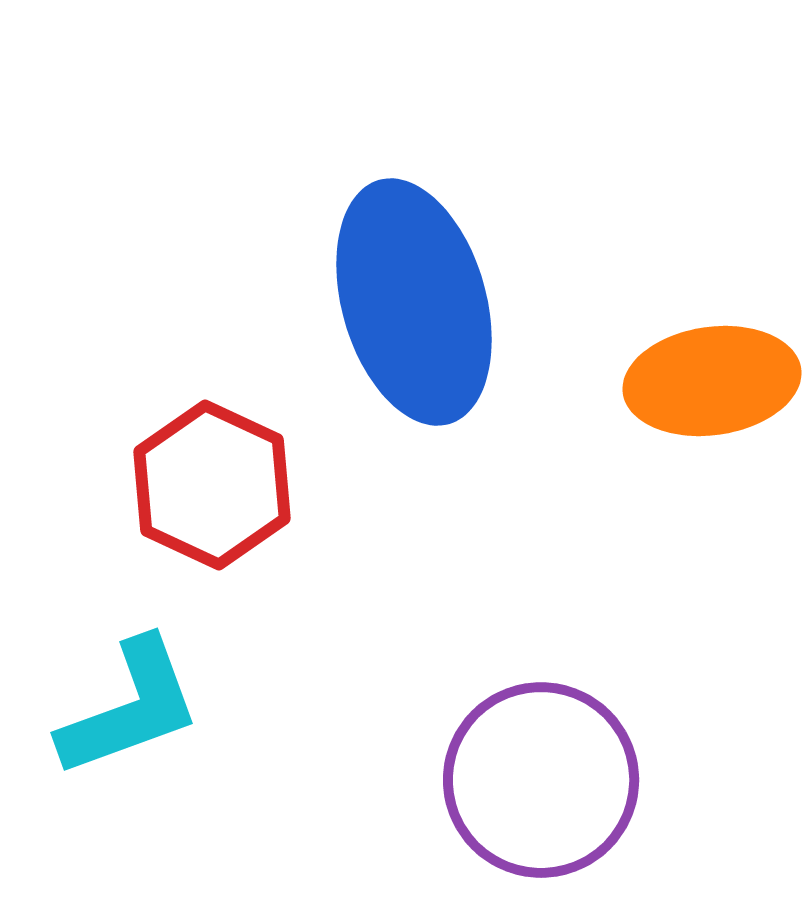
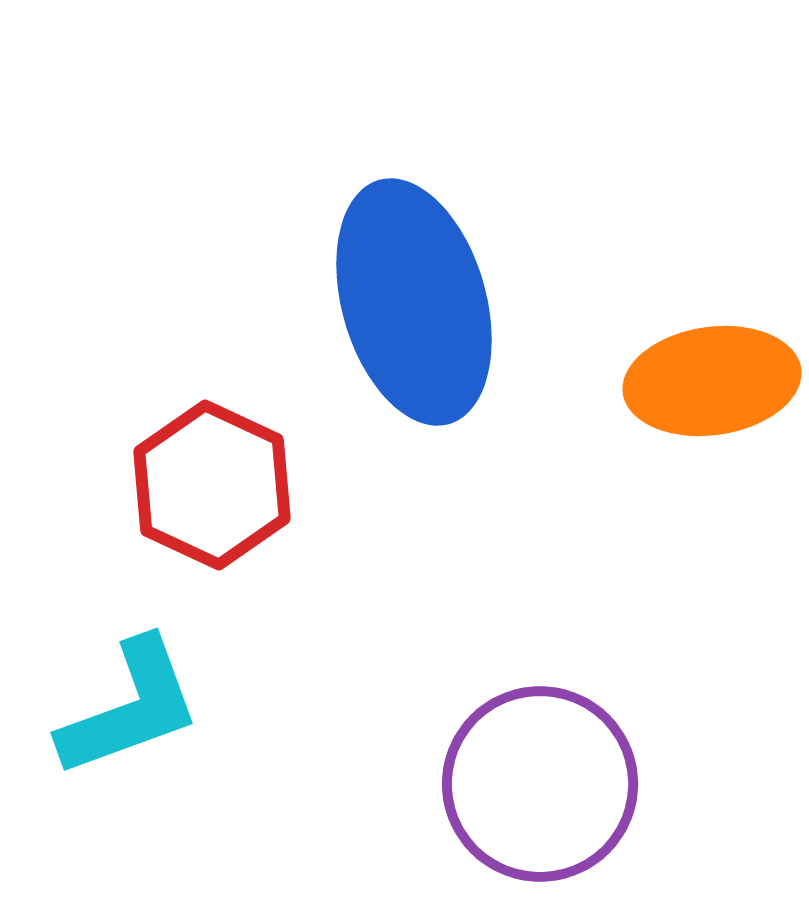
purple circle: moved 1 px left, 4 px down
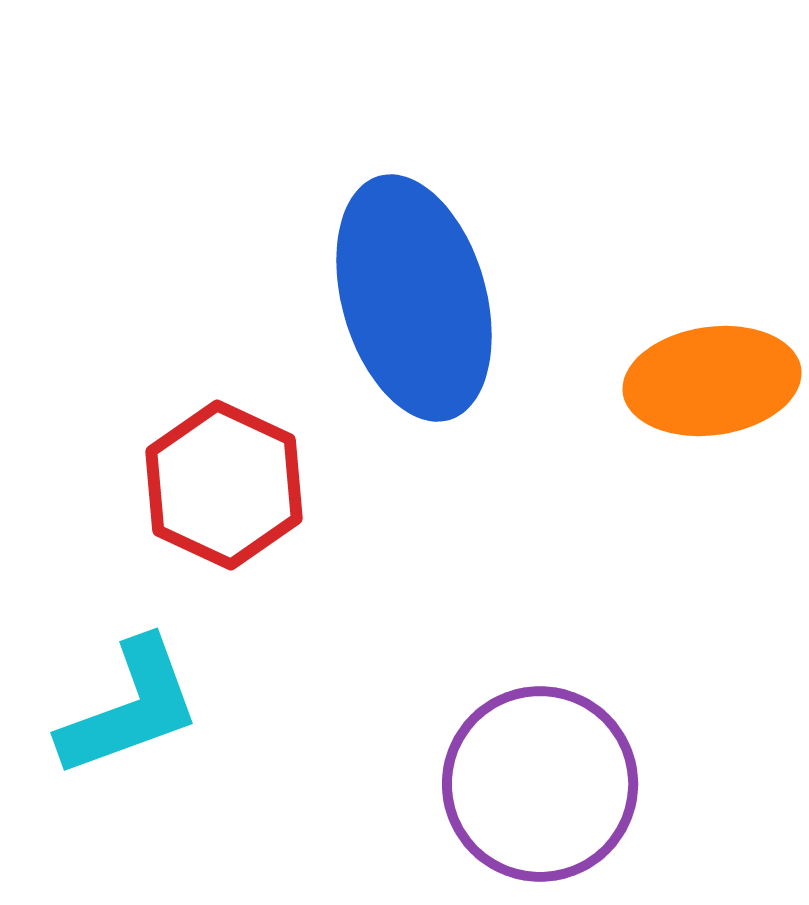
blue ellipse: moved 4 px up
red hexagon: moved 12 px right
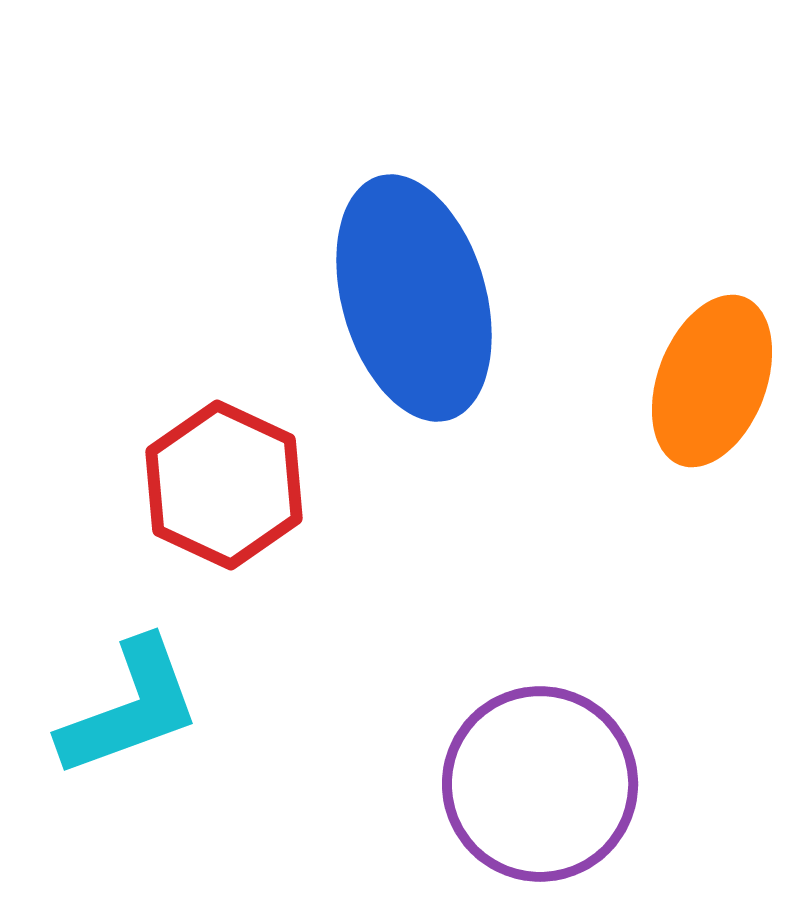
orange ellipse: rotated 61 degrees counterclockwise
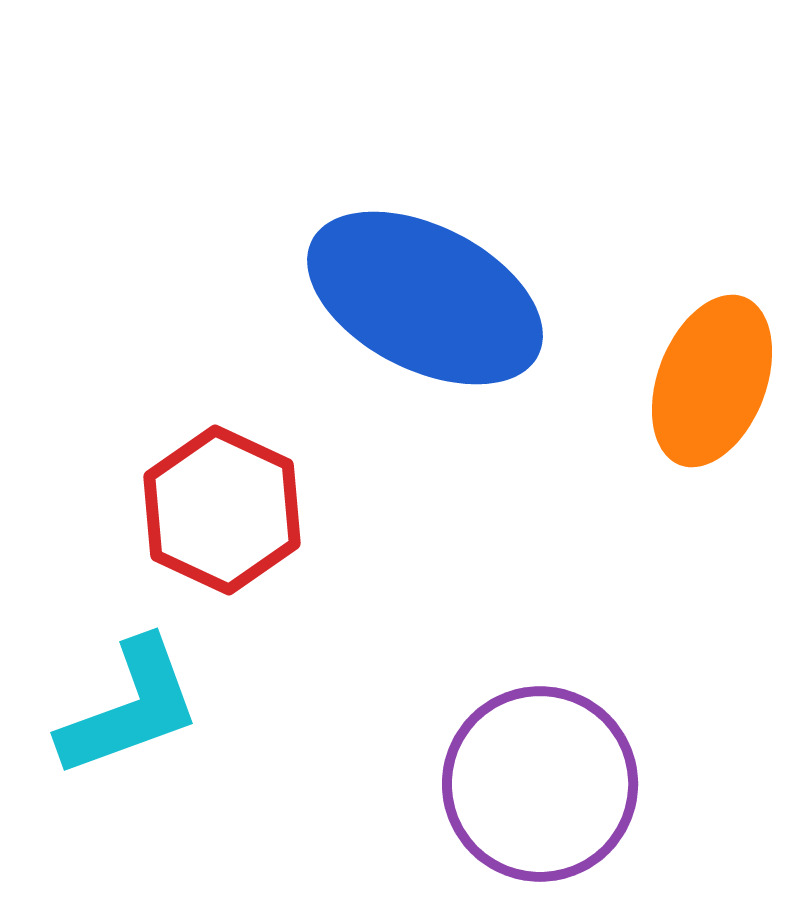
blue ellipse: moved 11 px right; rotated 47 degrees counterclockwise
red hexagon: moved 2 px left, 25 px down
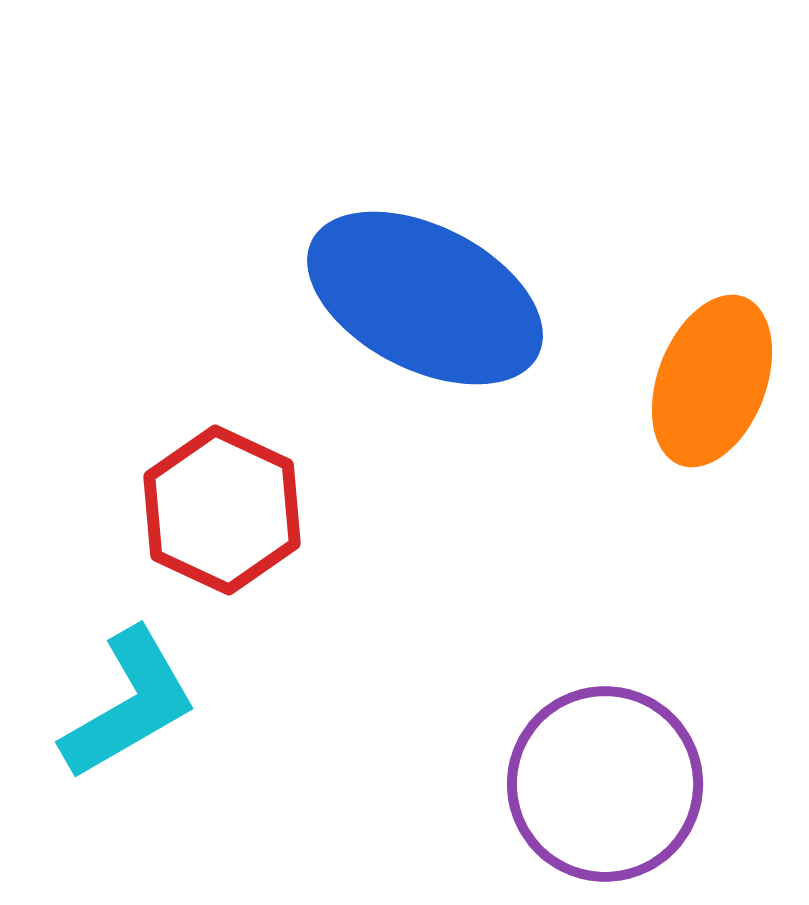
cyan L-shape: moved 1 px left, 4 px up; rotated 10 degrees counterclockwise
purple circle: moved 65 px right
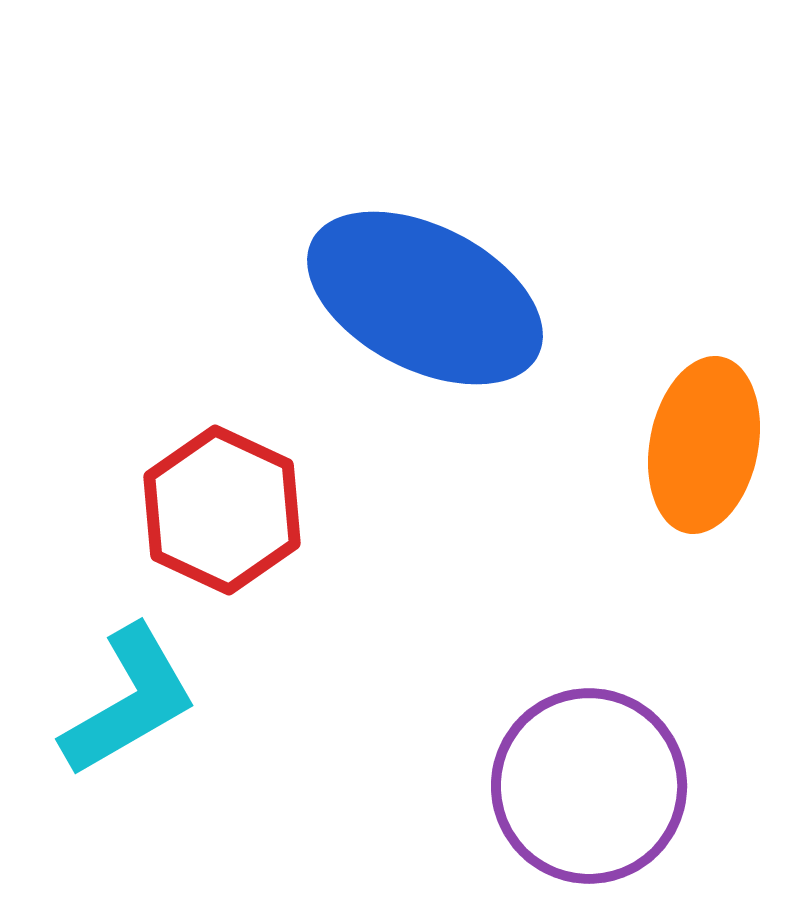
orange ellipse: moved 8 px left, 64 px down; rotated 10 degrees counterclockwise
cyan L-shape: moved 3 px up
purple circle: moved 16 px left, 2 px down
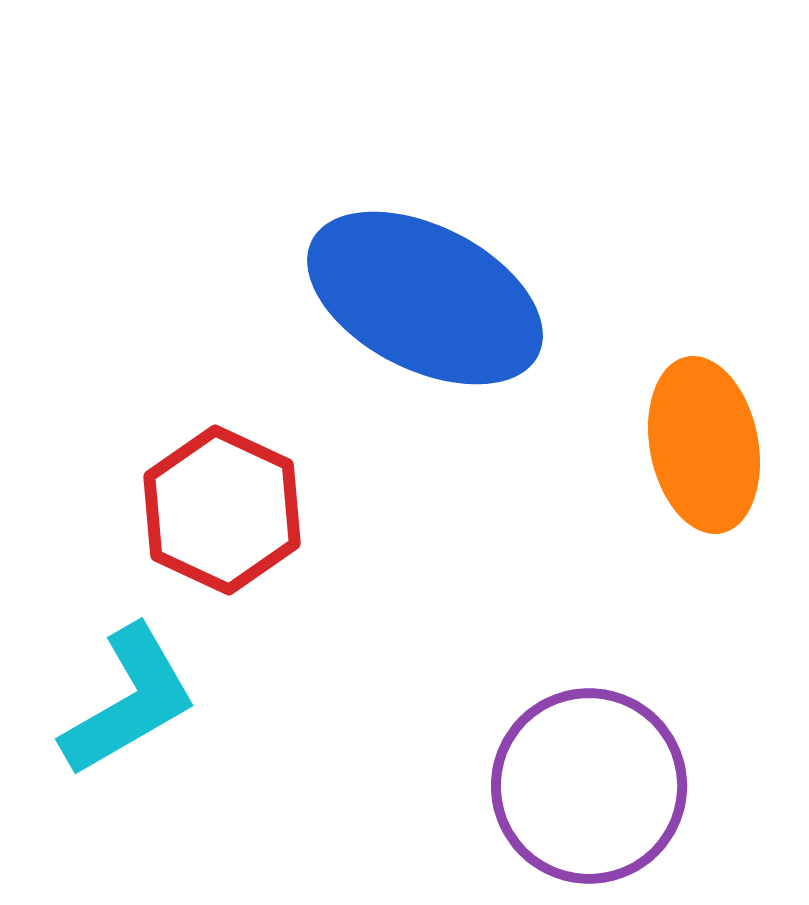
orange ellipse: rotated 22 degrees counterclockwise
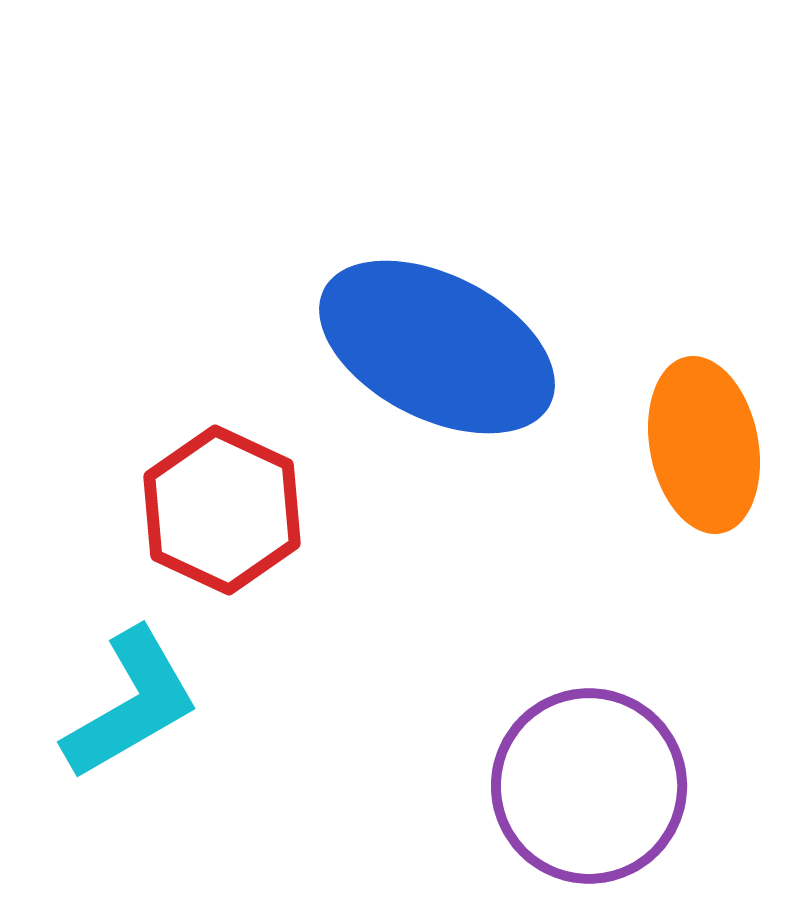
blue ellipse: moved 12 px right, 49 px down
cyan L-shape: moved 2 px right, 3 px down
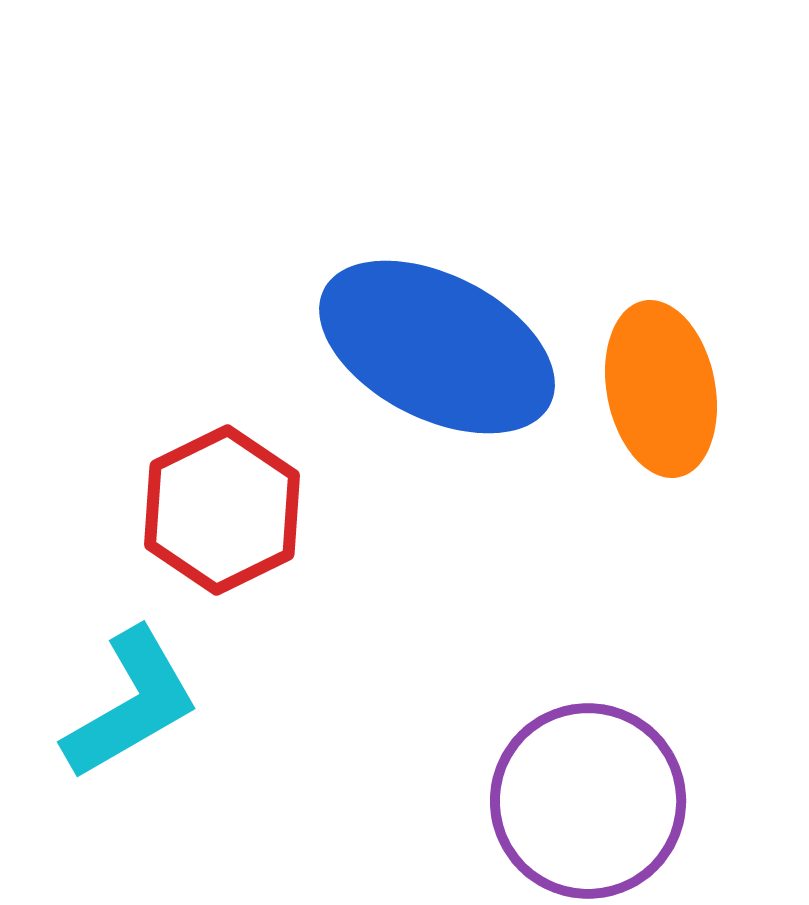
orange ellipse: moved 43 px left, 56 px up
red hexagon: rotated 9 degrees clockwise
purple circle: moved 1 px left, 15 px down
